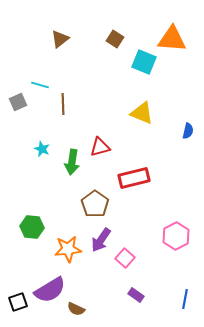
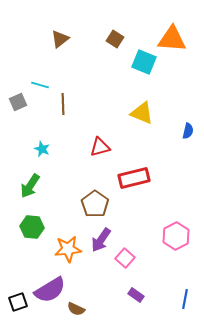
green arrow: moved 42 px left, 24 px down; rotated 25 degrees clockwise
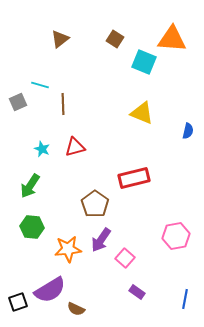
red triangle: moved 25 px left
pink hexagon: rotated 16 degrees clockwise
purple rectangle: moved 1 px right, 3 px up
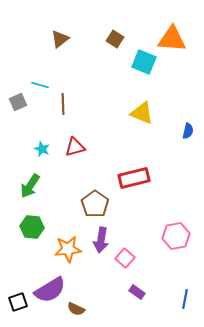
purple arrow: rotated 25 degrees counterclockwise
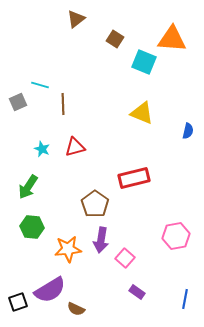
brown triangle: moved 16 px right, 20 px up
green arrow: moved 2 px left, 1 px down
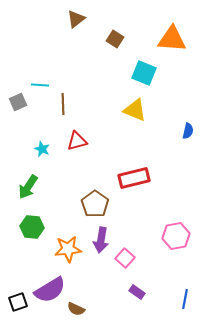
cyan square: moved 11 px down
cyan line: rotated 12 degrees counterclockwise
yellow triangle: moved 7 px left, 3 px up
red triangle: moved 2 px right, 6 px up
